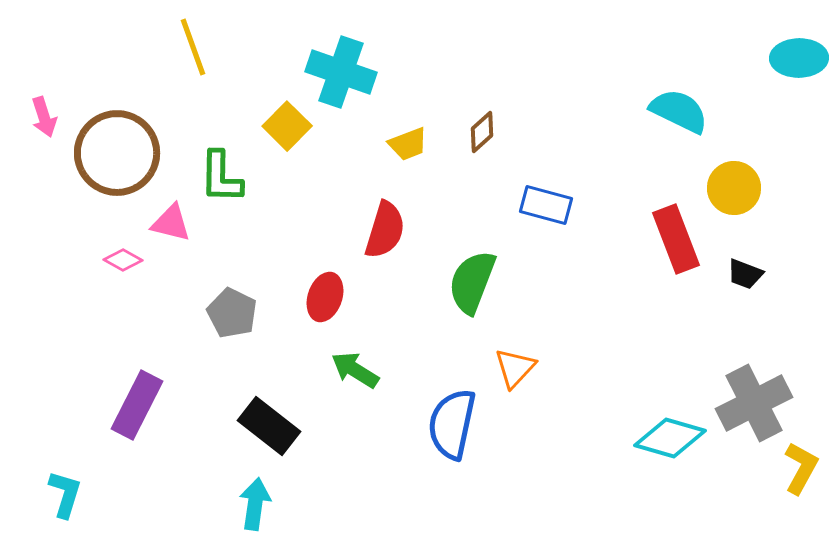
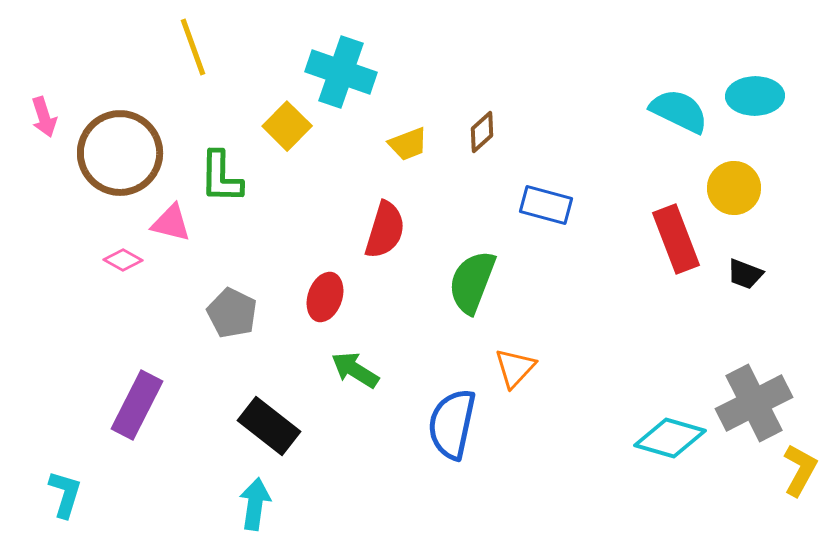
cyan ellipse: moved 44 px left, 38 px down
brown circle: moved 3 px right
yellow L-shape: moved 1 px left, 2 px down
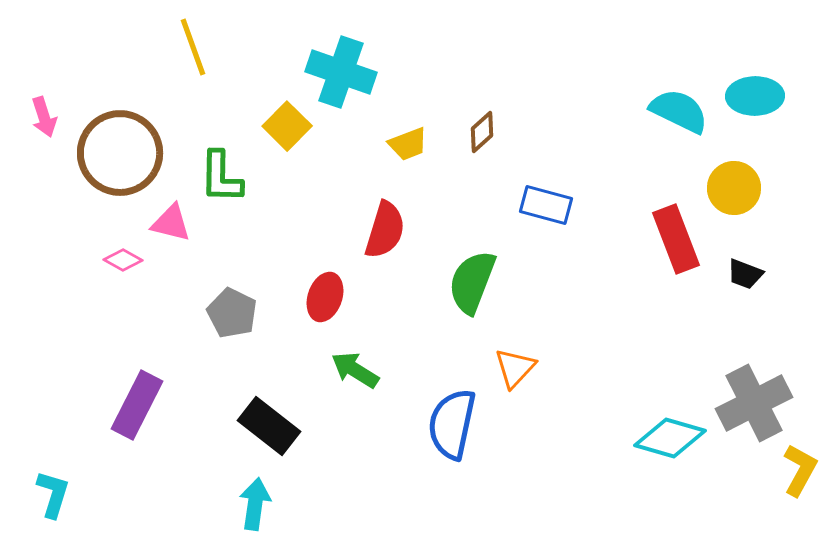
cyan L-shape: moved 12 px left
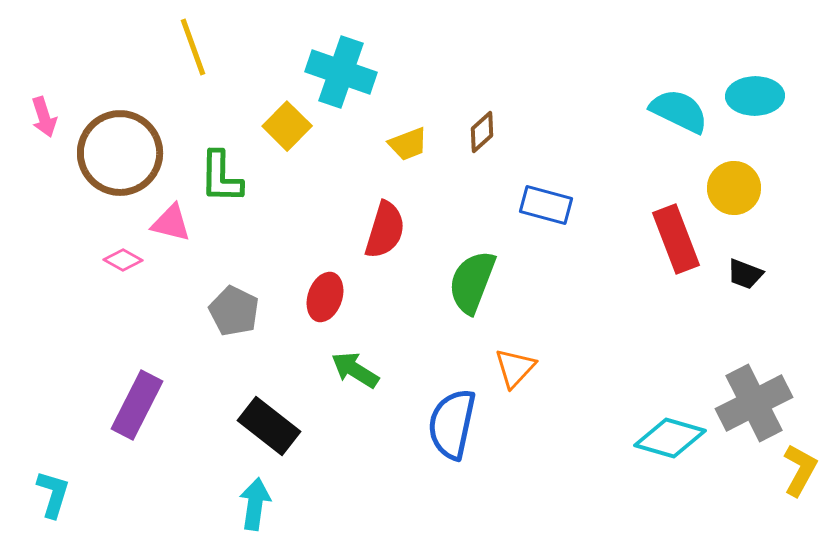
gray pentagon: moved 2 px right, 2 px up
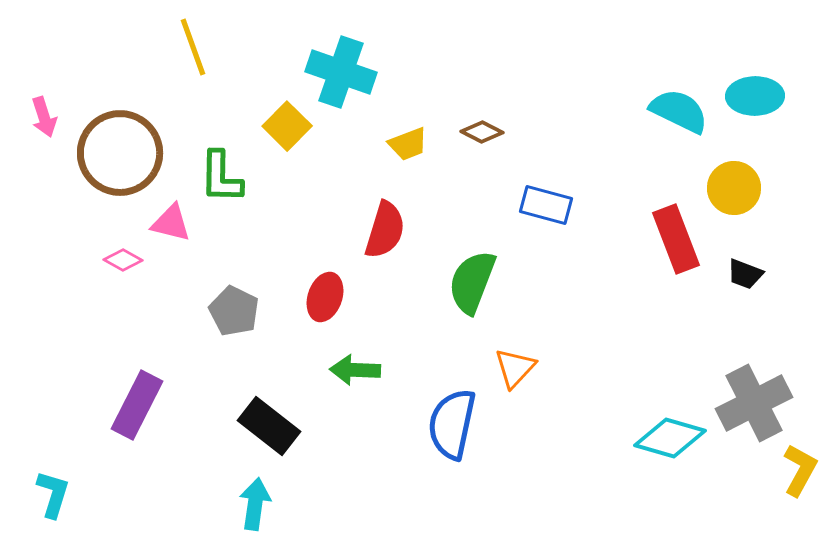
brown diamond: rotated 69 degrees clockwise
green arrow: rotated 30 degrees counterclockwise
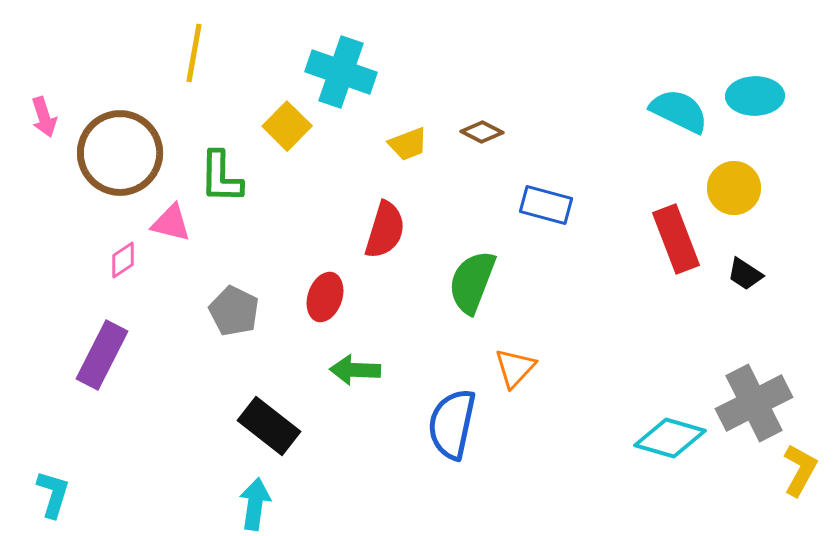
yellow line: moved 1 px right, 6 px down; rotated 30 degrees clockwise
pink diamond: rotated 63 degrees counterclockwise
black trapezoid: rotated 12 degrees clockwise
purple rectangle: moved 35 px left, 50 px up
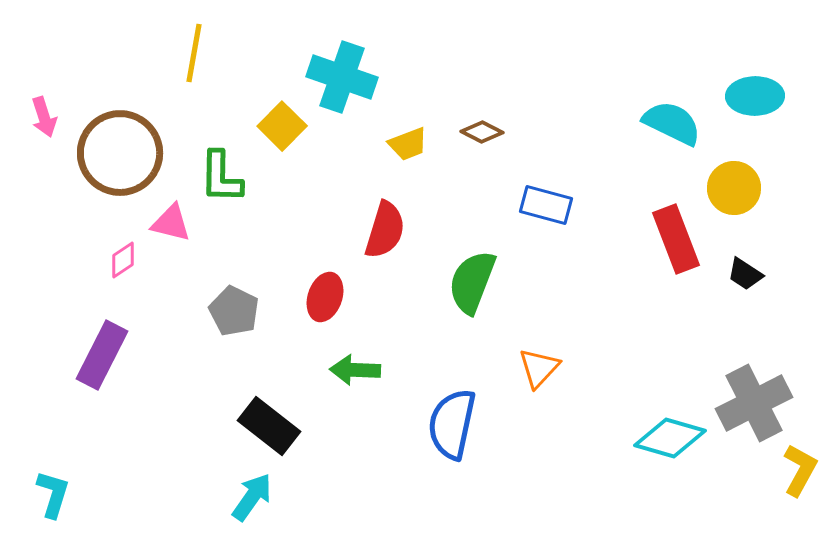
cyan cross: moved 1 px right, 5 px down
cyan semicircle: moved 7 px left, 12 px down
yellow square: moved 5 px left
orange triangle: moved 24 px right
cyan arrow: moved 3 px left, 7 px up; rotated 27 degrees clockwise
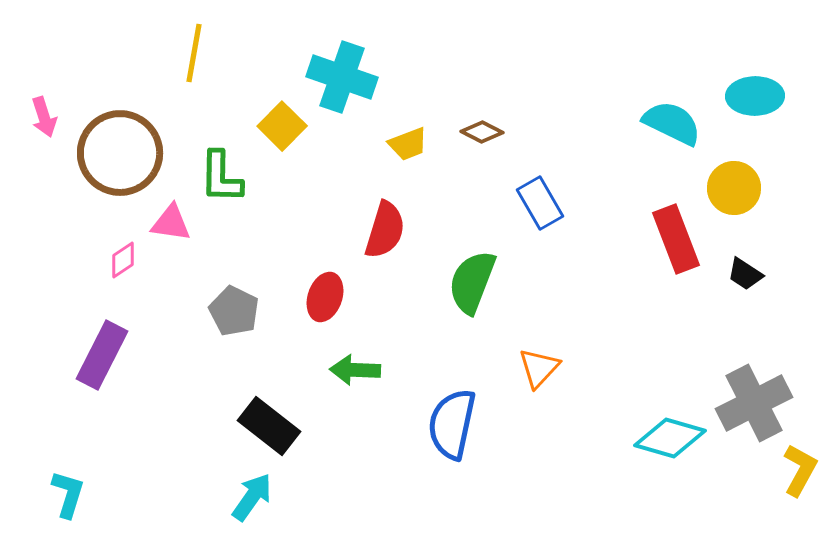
blue rectangle: moved 6 px left, 2 px up; rotated 45 degrees clockwise
pink triangle: rotated 6 degrees counterclockwise
cyan L-shape: moved 15 px right
